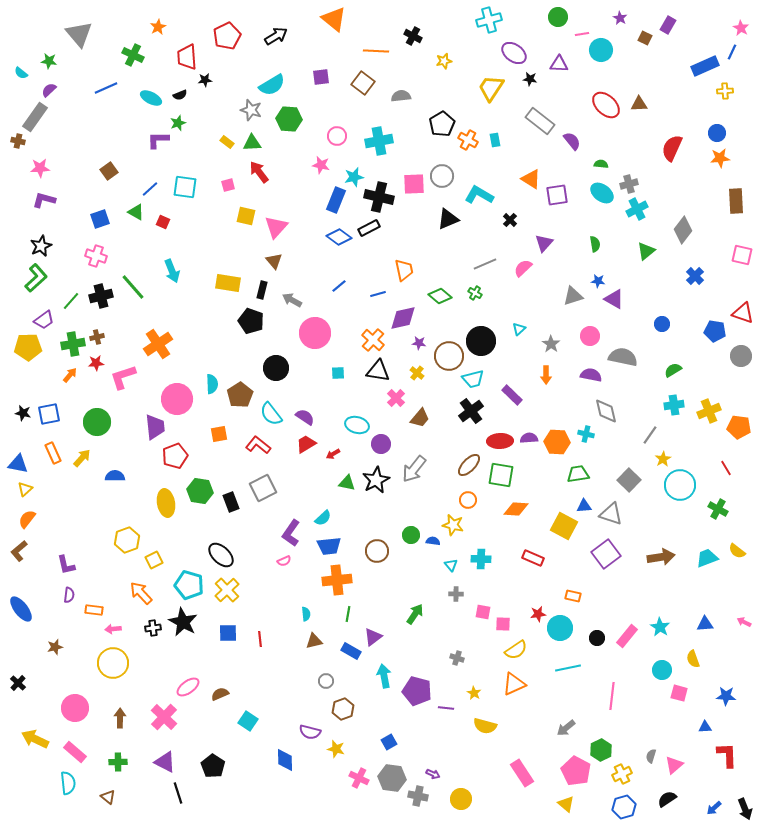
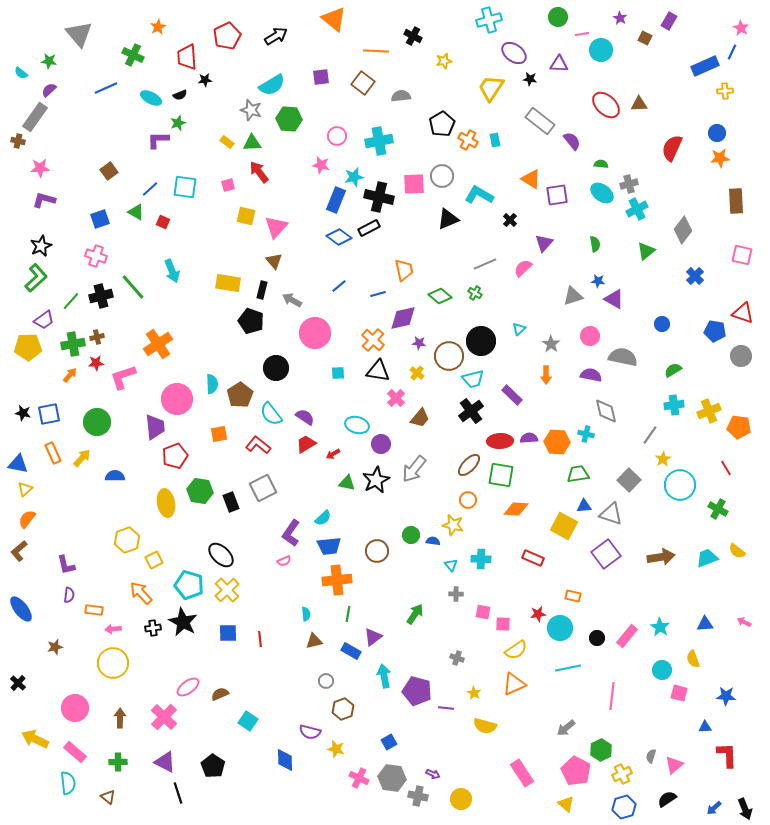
purple rectangle at (668, 25): moved 1 px right, 4 px up
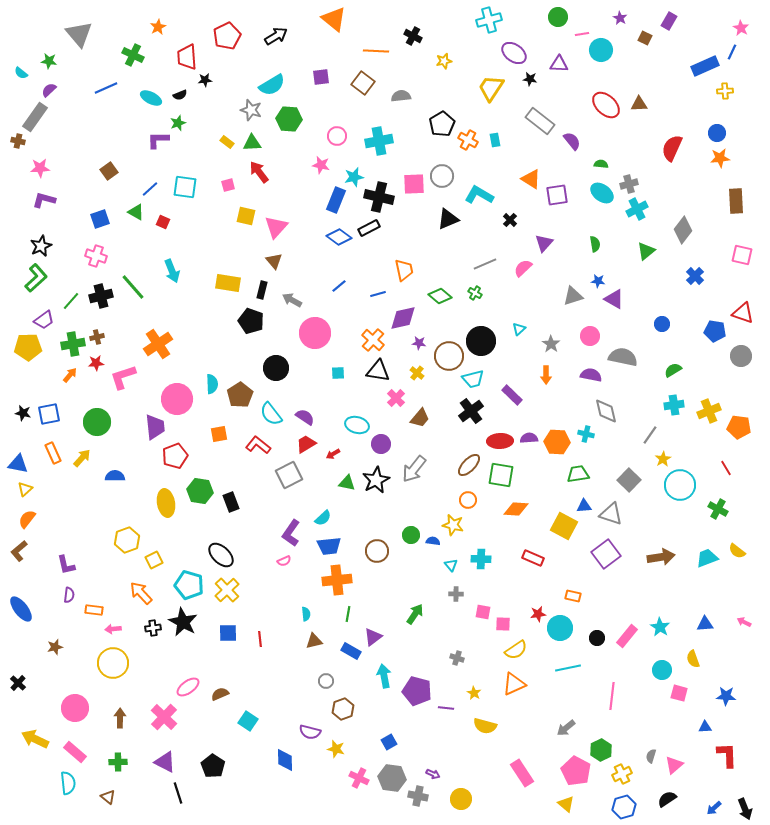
gray square at (263, 488): moved 26 px right, 13 px up
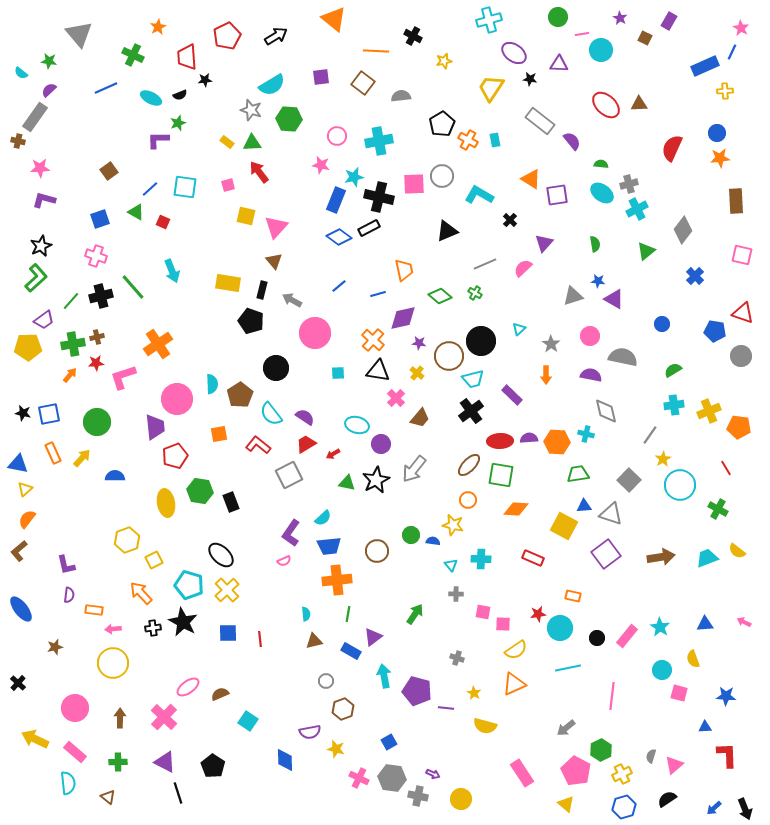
black triangle at (448, 219): moved 1 px left, 12 px down
purple semicircle at (310, 732): rotated 25 degrees counterclockwise
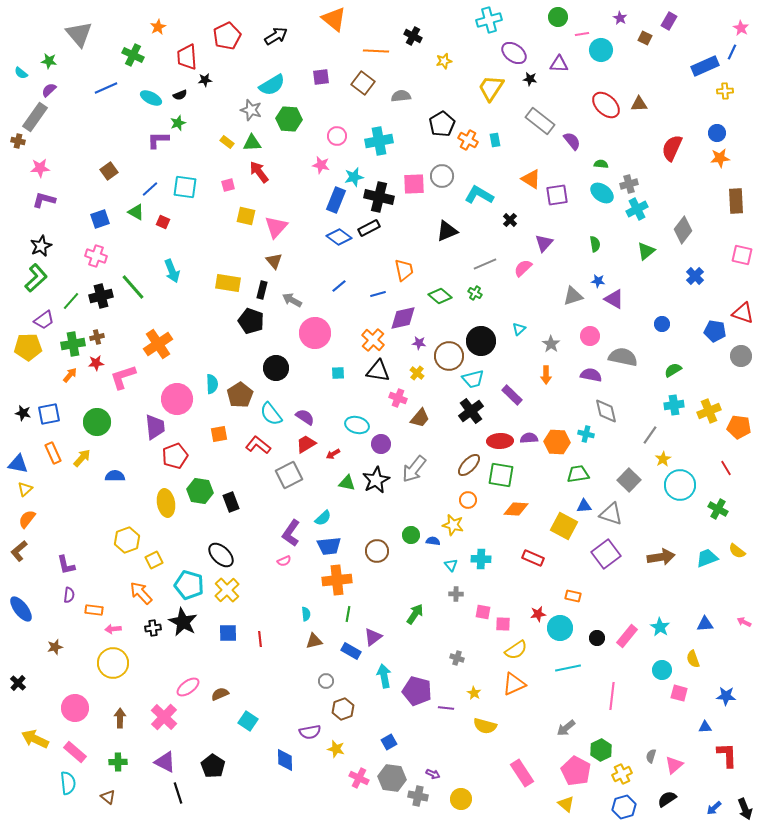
pink cross at (396, 398): moved 2 px right; rotated 24 degrees counterclockwise
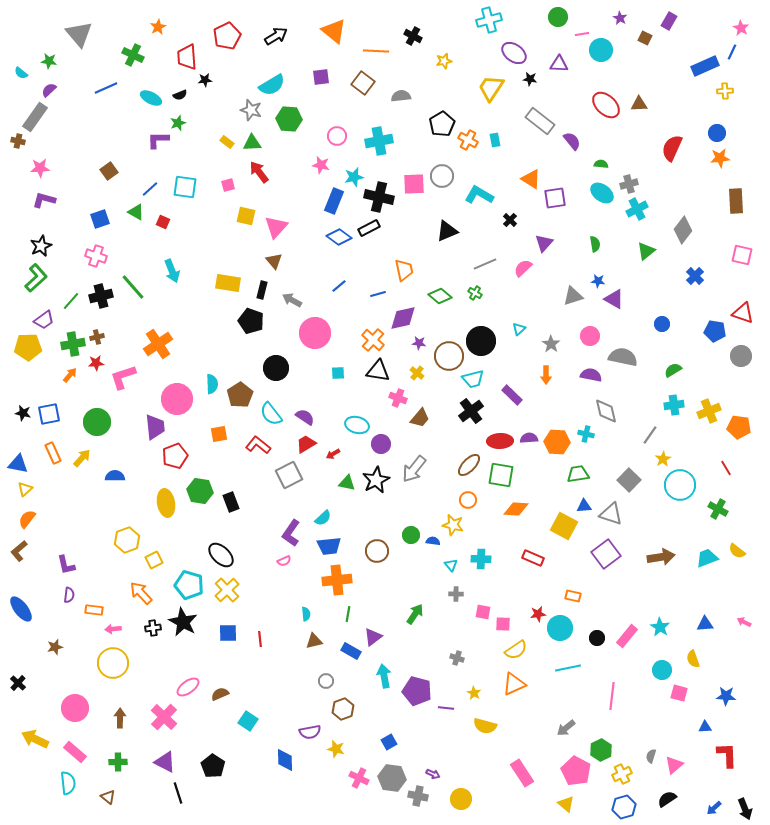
orange triangle at (334, 19): moved 12 px down
purple square at (557, 195): moved 2 px left, 3 px down
blue rectangle at (336, 200): moved 2 px left, 1 px down
